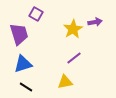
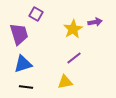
black line: rotated 24 degrees counterclockwise
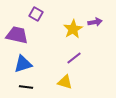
purple trapezoid: moved 2 px left, 1 px down; rotated 60 degrees counterclockwise
yellow triangle: rotated 28 degrees clockwise
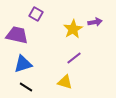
black line: rotated 24 degrees clockwise
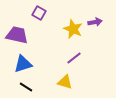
purple square: moved 3 px right, 1 px up
yellow star: rotated 18 degrees counterclockwise
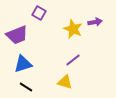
purple trapezoid: rotated 145 degrees clockwise
purple line: moved 1 px left, 2 px down
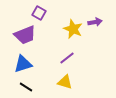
purple trapezoid: moved 8 px right
purple line: moved 6 px left, 2 px up
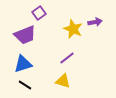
purple square: rotated 24 degrees clockwise
yellow triangle: moved 2 px left, 1 px up
black line: moved 1 px left, 2 px up
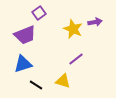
purple line: moved 9 px right, 1 px down
black line: moved 11 px right
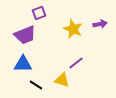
purple square: rotated 16 degrees clockwise
purple arrow: moved 5 px right, 2 px down
purple line: moved 4 px down
blue triangle: rotated 18 degrees clockwise
yellow triangle: moved 1 px left, 1 px up
